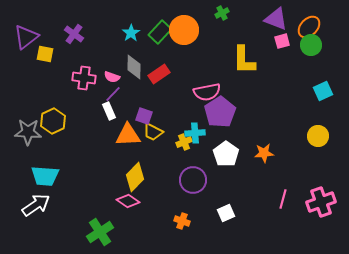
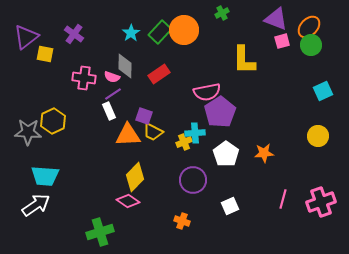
gray diamond at (134, 67): moved 9 px left, 1 px up
purple line at (113, 94): rotated 12 degrees clockwise
white square at (226, 213): moved 4 px right, 7 px up
green cross at (100, 232): rotated 16 degrees clockwise
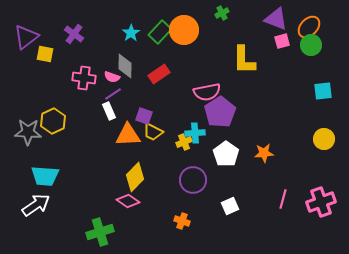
cyan square at (323, 91): rotated 18 degrees clockwise
yellow circle at (318, 136): moved 6 px right, 3 px down
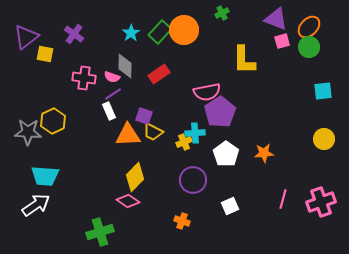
green circle at (311, 45): moved 2 px left, 2 px down
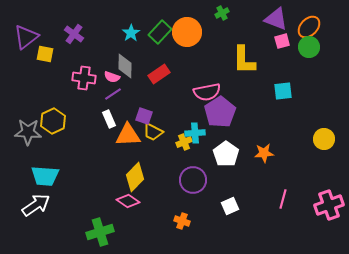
orange circle at (184, 30): moved 3 px right, 2 px down
cyan square at (323, 91): moved 40 px left
white rectangle at (109, 111): moved 8 px down
pink cross at (321, 202): moved 8 px right, 3 px down
